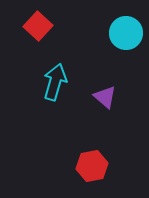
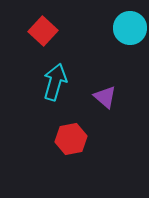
red square: moved 5 px right, 5 px down
cyan circle: moved 4 px right, 5 px up
red hexagon: moved 21 px left, 27 px up
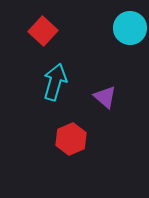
red hexagon: rotated 12 degrees counterclockwise
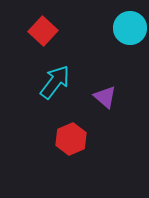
cyan arrow: rotated 21 degrees clockwise
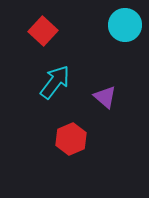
cyan circle: moved 5 px left, 3 px up
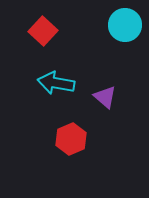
cyan arrow: moved 1 px right, 1 px down; rotated 117 degrees counterclockwise
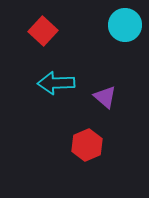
cyan arrow: rotated 12 degrees counterclockwise
red hexagon: moved 16 px right, 6 px down
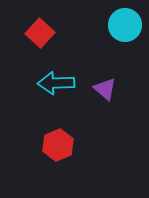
red square: moved 3 px left, 2 px down
purple triangle: moved 8 px up
red hexagon: moved 29 px left
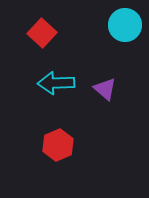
red square: moved 2 px right
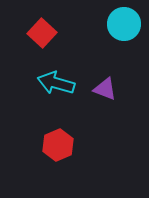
cyan circle: moved 1 px left, 1 px up
cyan arrow: rotated 18 degrees clockwise
purple triangle: rotated 20 degrees counterclockwise
